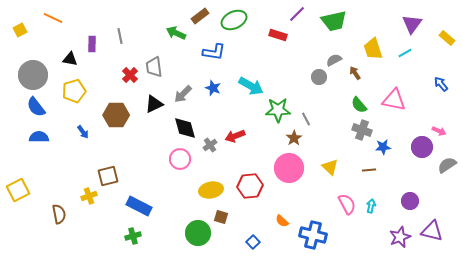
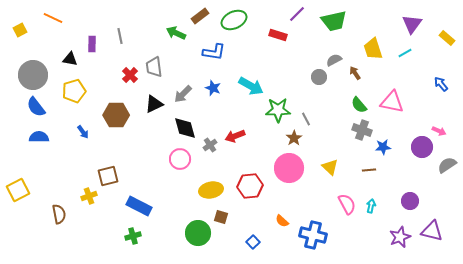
pink triangle at (394, 100): moved 2 px left, 2 px down
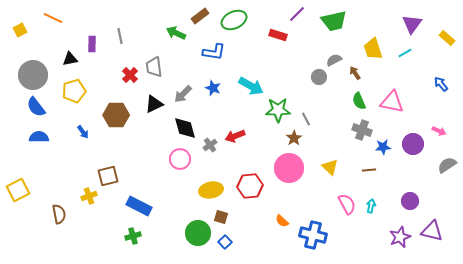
black triangle at (70, 59): rotated 21 degrees counterclockwise
green semicircle at (359, 105): moved 4 px up; rotated 18 degrees clockwise
purple circle at (422, 147): moved 9 px left, 3 px up
blue square at (253, 242): moved 28 px left
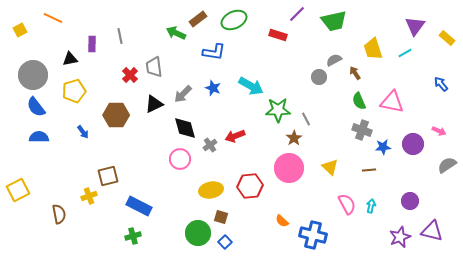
brown rectangle at (200, 16): moved 2 px left, 3 px down
purple triangle at (412, 24): moved 3 px right, 2 px down
